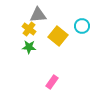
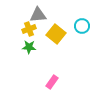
yellow cross: rotated 32 degrees clockwise
yellow square: moved 2 px left, 2 px up
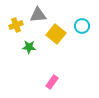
yellow cross: moved 13 px left, 4 px up
